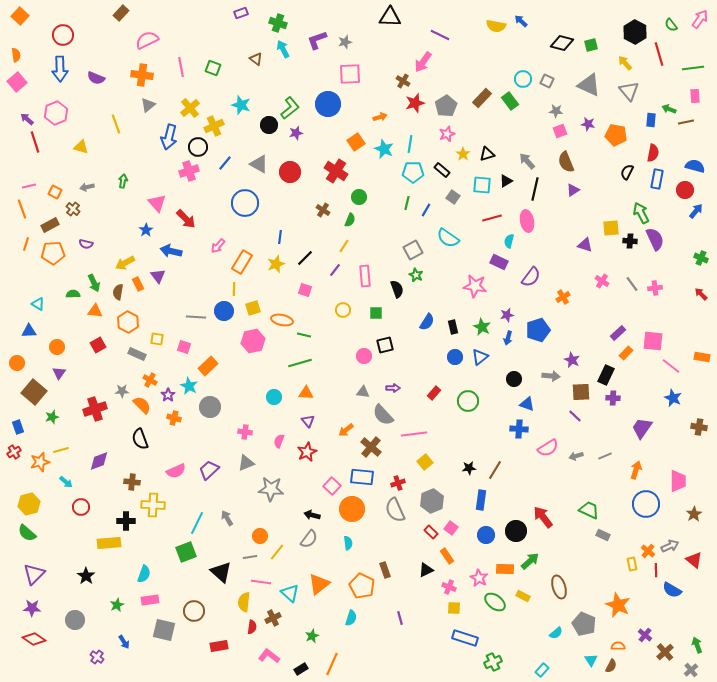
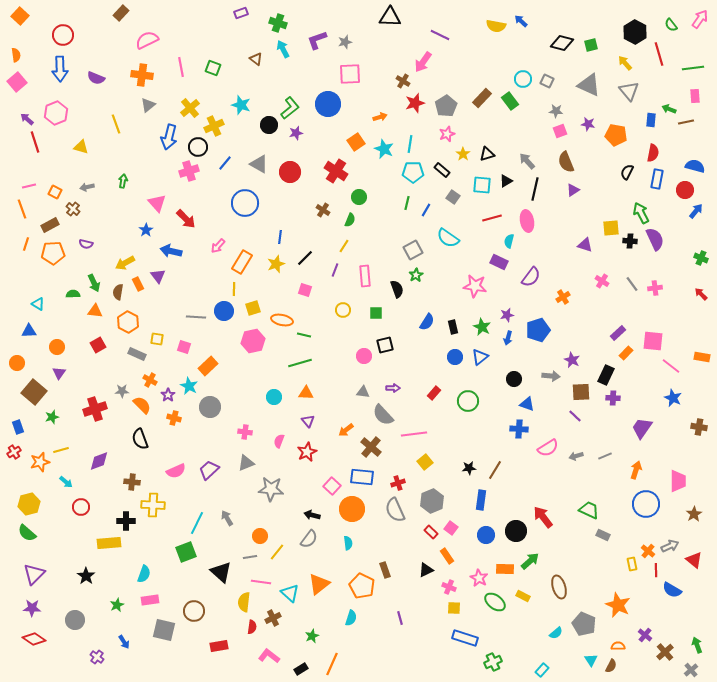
purple line at (335, 270): rotated 16 degrees counterclockwise
green star at (416, 275): rotated 16 degrees clockwise
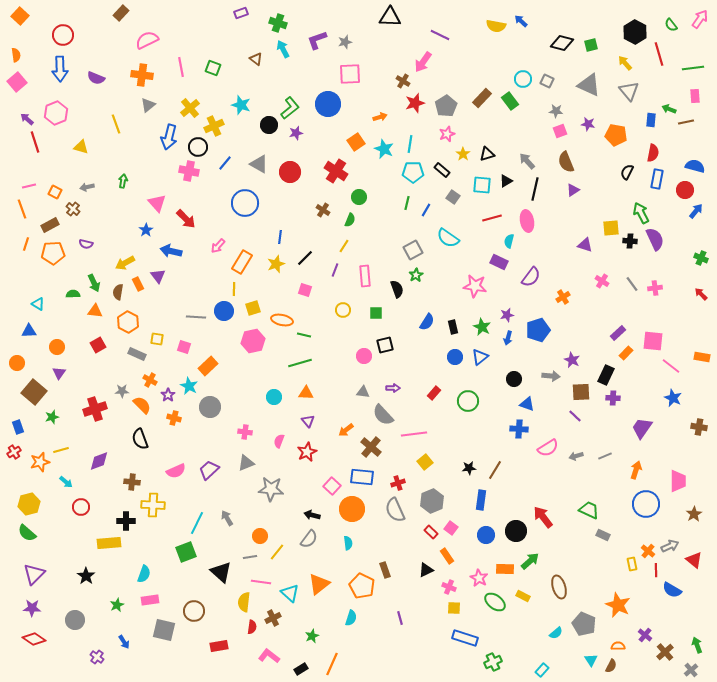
pink cross at (189, 171): rotated 30 degrees clockwise
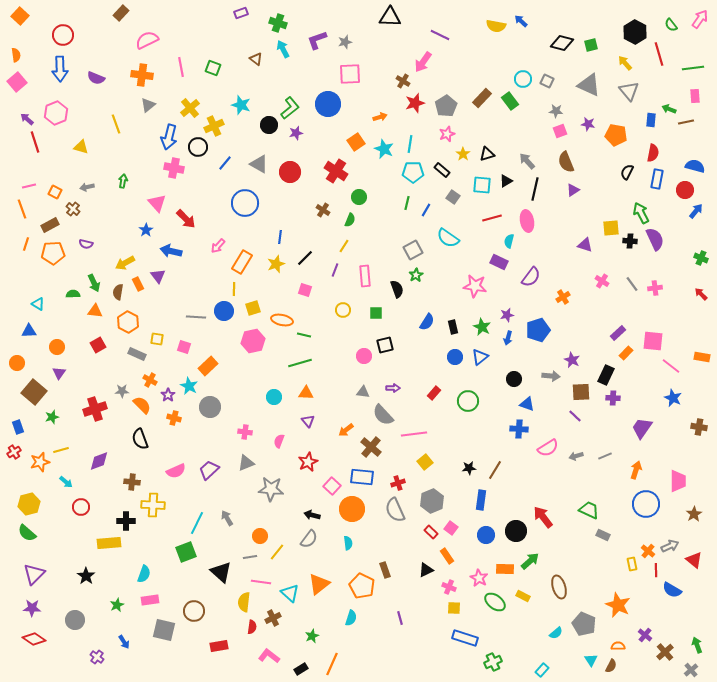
pink cross at (189, 171): moved 15 px left, 3 px up
red star at (307, 452): moved 1 px right, 10 px down
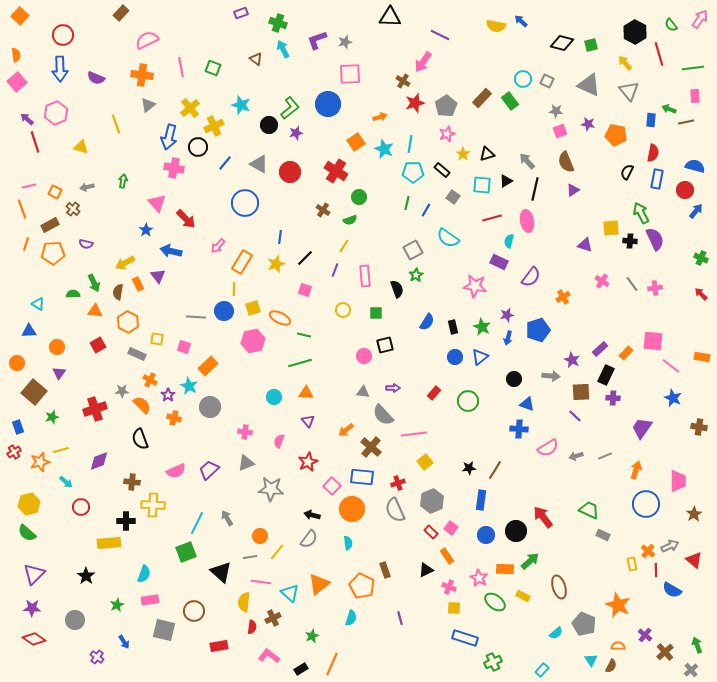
green semicircle at (350, 220): rotated 48 degrees clockwise
orange ellipse at (282, 320): moved 2 px left, 2 px up; rotated 15 degrees clockwise
purple rectangle at (618, 333): moved 18 px left, 16 px down
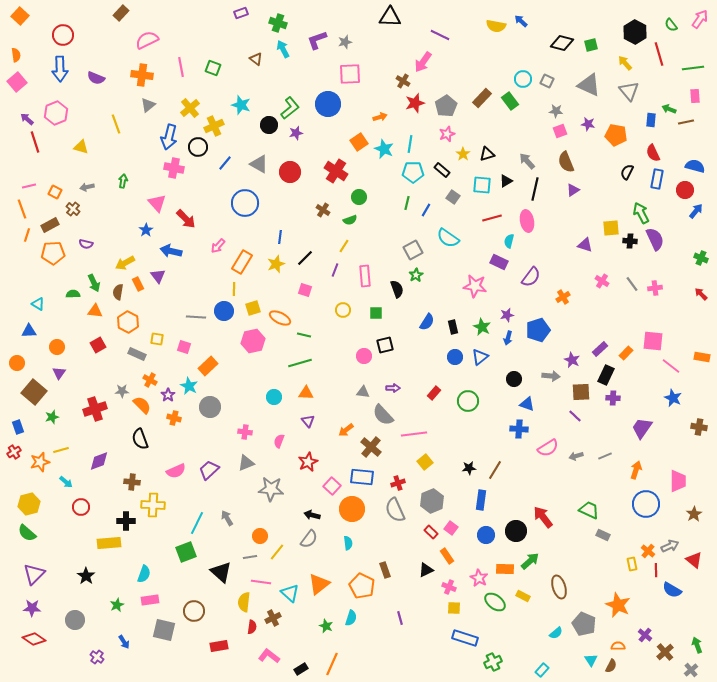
orange square at (356, 142): moved 3 px right
red semicircle at (653, 153): rotated 144 degrees clockwise
orange line at (26, 244): moved 1 px right, 9 px up
green star at (312, 636): moved 14 px right, 10 px up; rotated 24 degrees counterclockwise
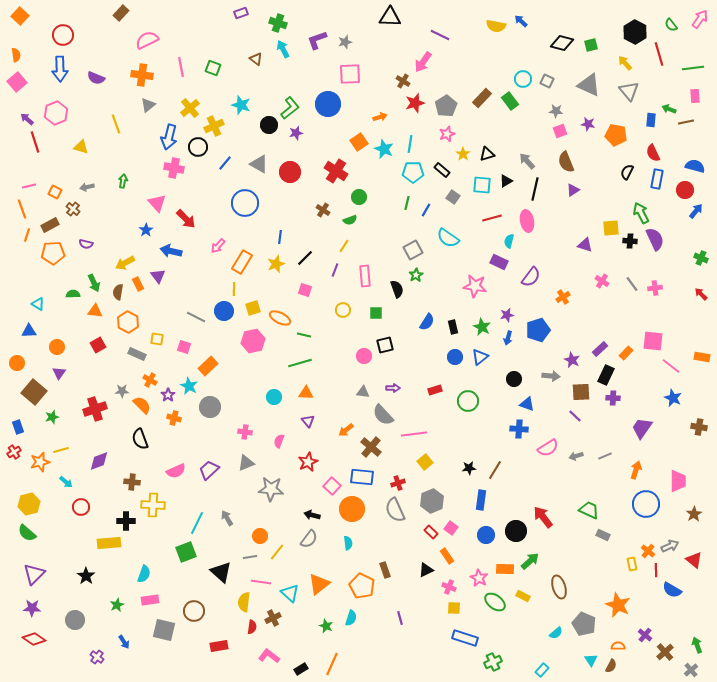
gray line at (196, 317): rotated 24 degrees clockwise
red rectangle at (434, 393): moved 1 px right, 3 px up; rotated 32 degrees clockwise
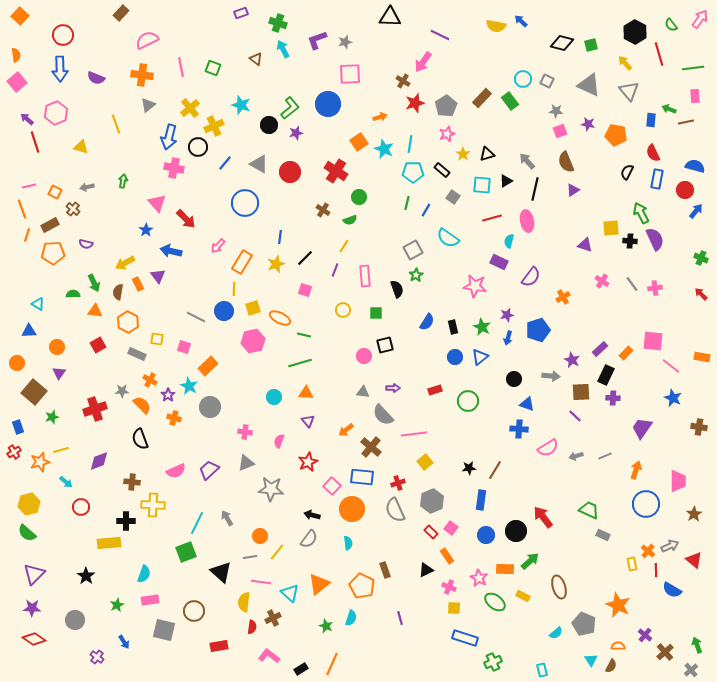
cyan rectangle at (542, 670): rotated 56 degrees counterclockwise
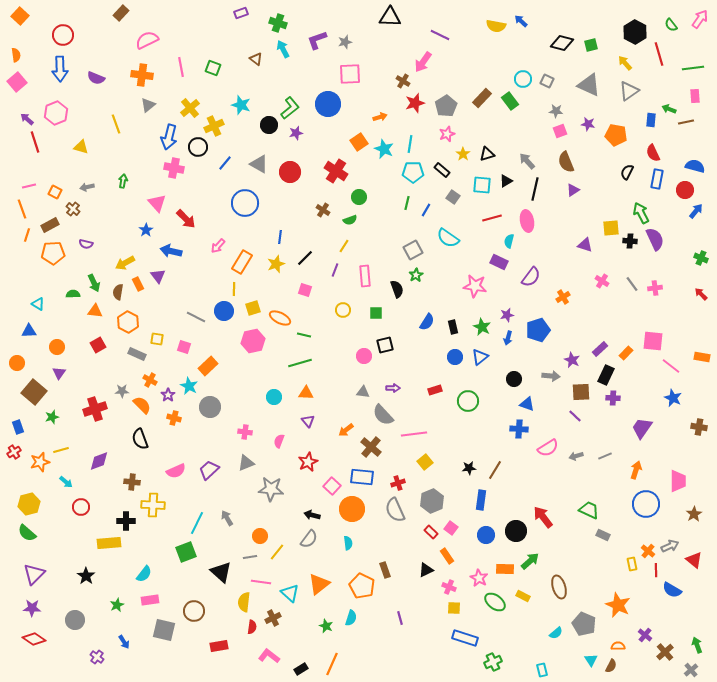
gray triangle at (629, 91): rotated 35 degrees clockwise
cyan semicircle at (144, 574): rotated 18 degrees clockwise
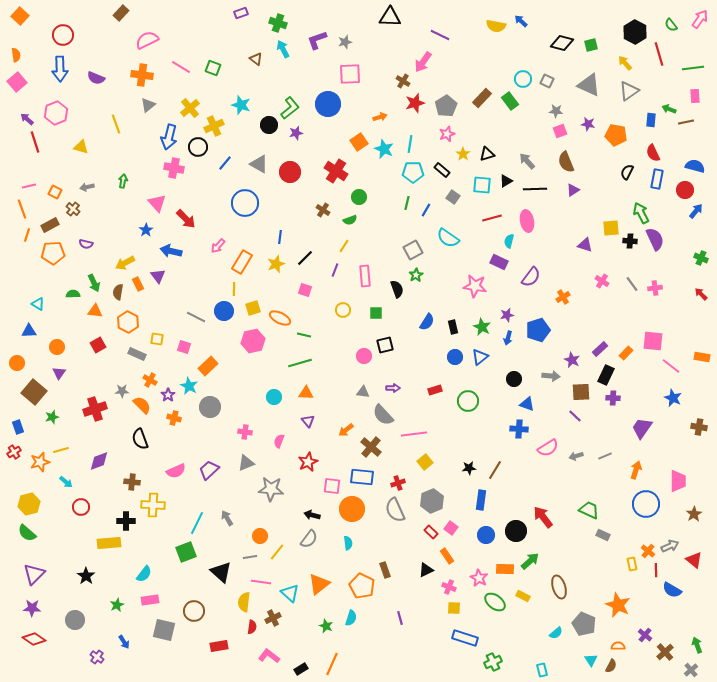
pink line at (181, 67): rotated 48 degrees counterclockwise
black line at (535, 189): rotated 75 degrees clockwise
pink square at (332, 486): rotated 36 degrees counterclockwise
